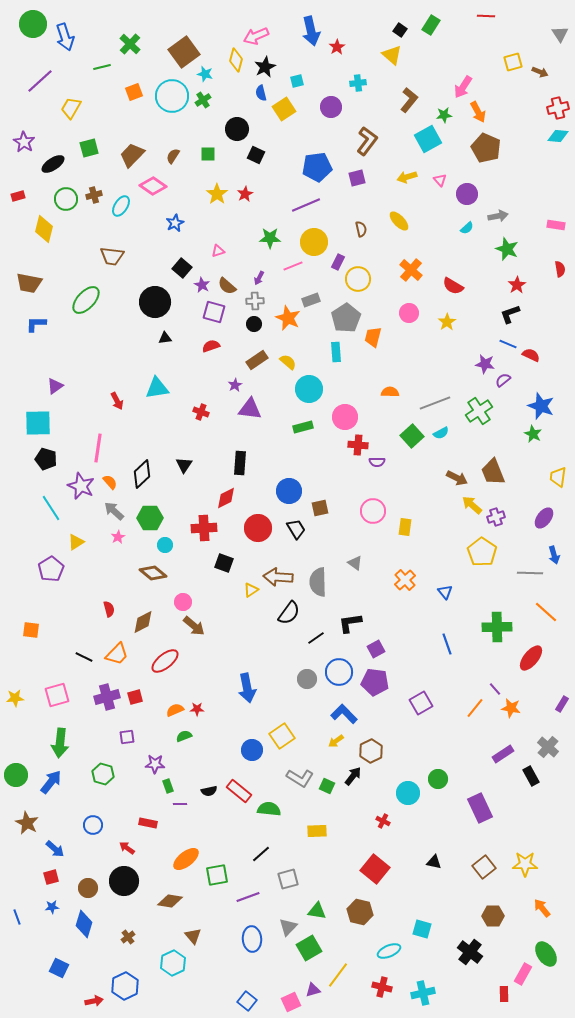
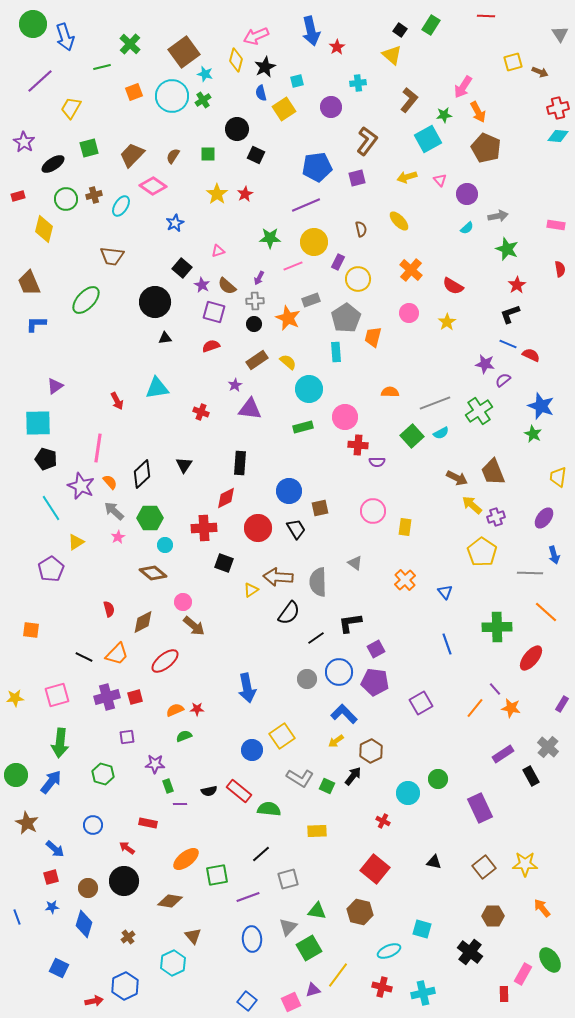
brown trapezoid at (29, 283): rotated 56 degrees clockwise
green ellipse at (546, 954): moved 4 px right, 6 px down
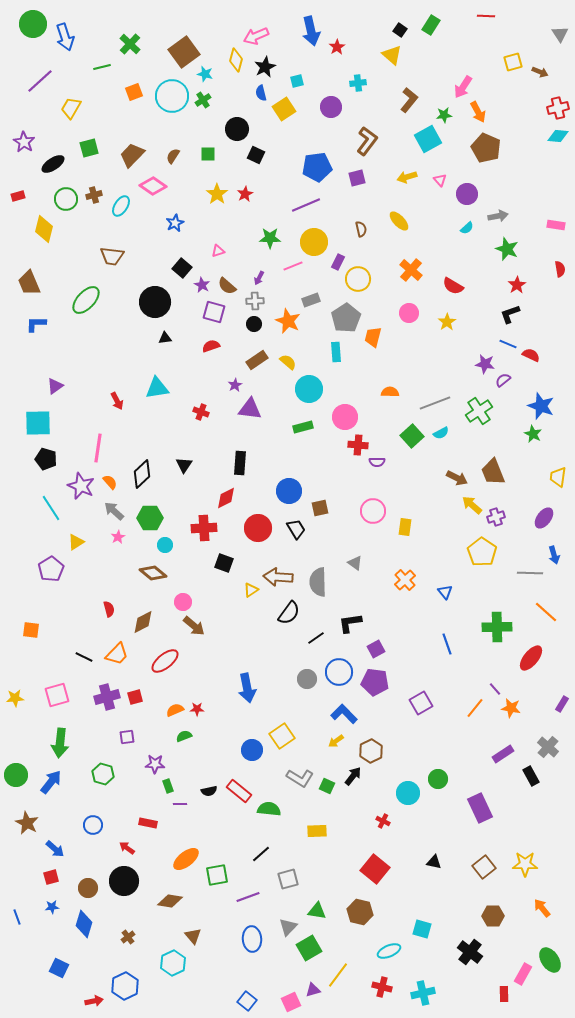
orange star at (288, 318): moved 3 px down
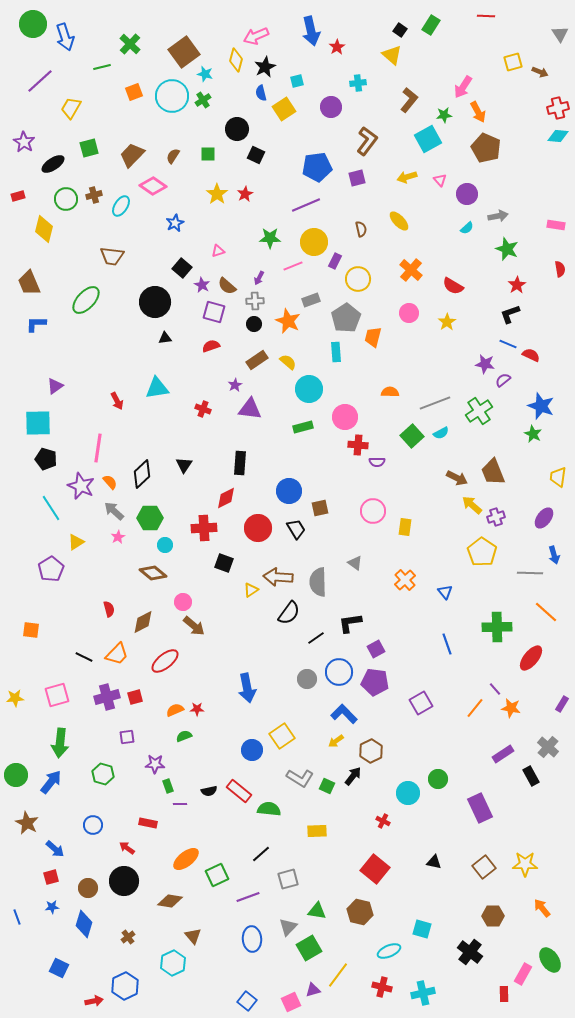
purple rectangle at (338, 262): moved 3 px left, 1 px up
red cross at (201, 412): moved 2 px right, 3 px up
green square at (217, 875): rotated 15 degrees counterclockwise
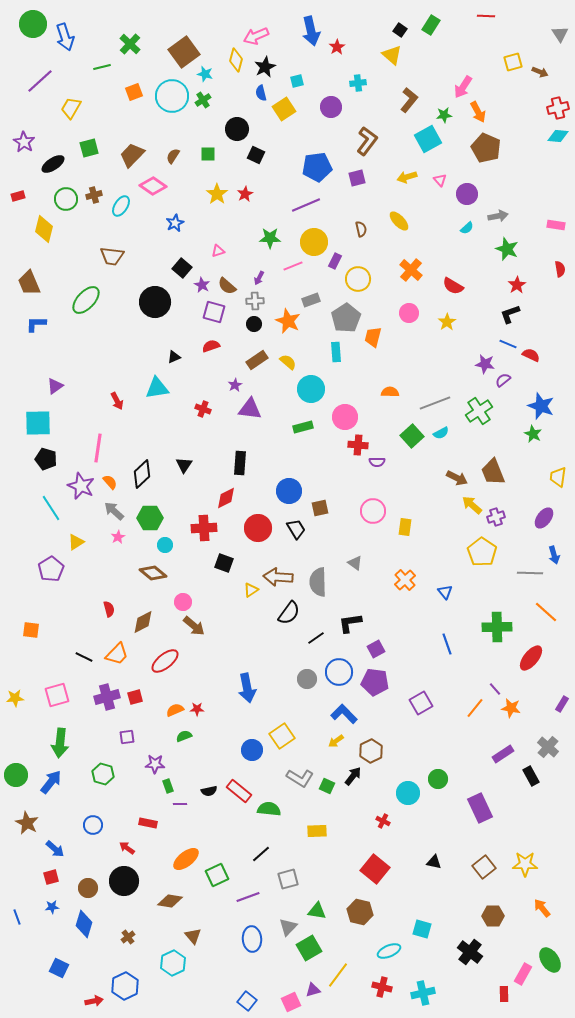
black triangle at (165, 338): moved 9 px right, 19 px down; rotated 16 degrees counterclockwise
cyan circle at (309, 389): moved 2 px right
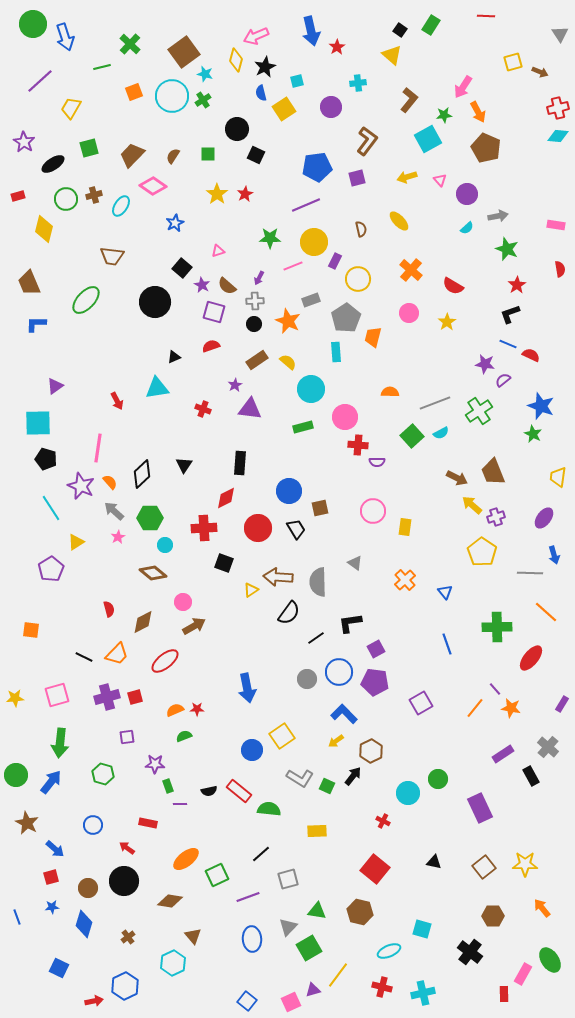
brown arrow at (194, 626): rotated 70 degrees counterclockwise
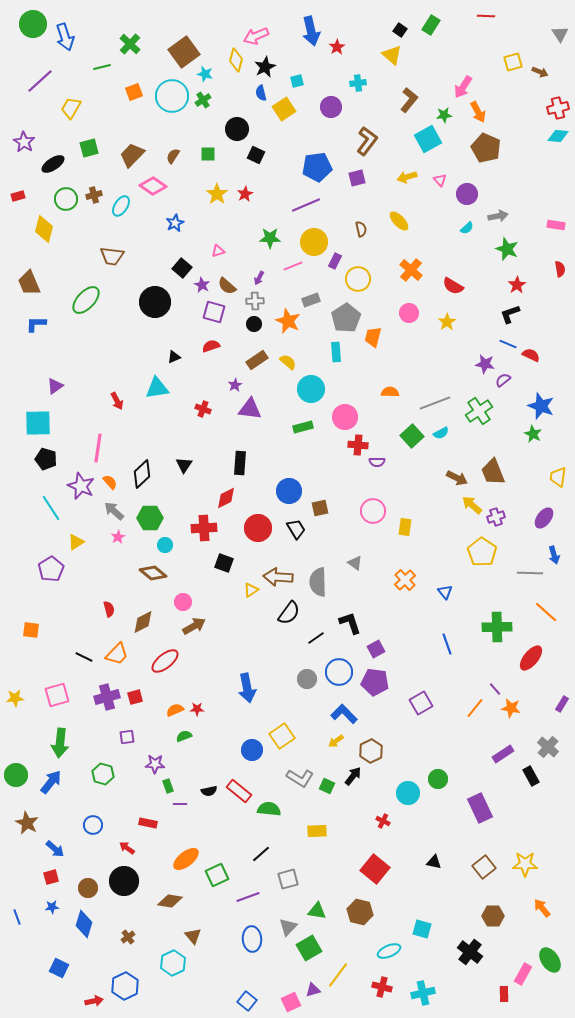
black L-shape at (350, 623): rotated 80 degrees clockwise
